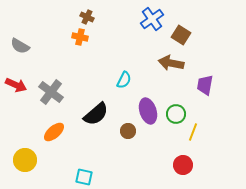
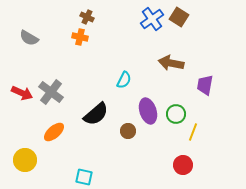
brown square: moved 2 px left, 18 px up
gray semicircle: moved 9 px right, 8 px up
red arrow: moved 6 px right, 8 px down
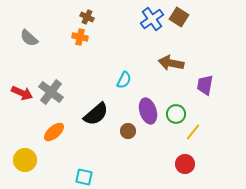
gray semicircle: rotated 12 degrees clockwise
yellow line: rotated 18 degrees clockwise
red circle: moved 2 px right, 1 px up
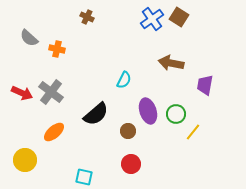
orange cross: moved 23 px left, 12 px down
red circle: moved 54 px left
